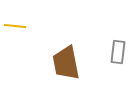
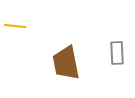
gray rectangle: moved 1 px left, 1 px down; rotated 10 degrees counterclockwise
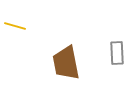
yellow line: rotated 10 degrees clockwise
